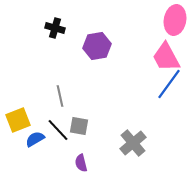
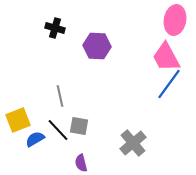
purple hexagon: rotated 12 degrees clockwise
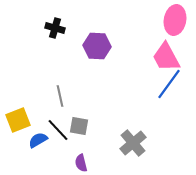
blue semicircle: moved 3 px right, 1 px down
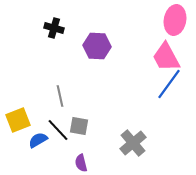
black cross: moved 1 px left
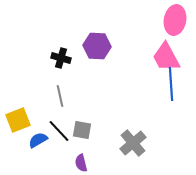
black cross: moved 7 px right, 30 px down
blue line: moved 2 px right; rotated 40 degrees counterclockwise
gray square: moved 3 px right, 4 px down
black line: moved 1 px right, 1 px down
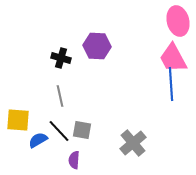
pink ellipse: moved 3 px right, 1 px down; rotated 24 degrees counterclockwise
pink trapezoid: moved 7 px right, 1 px down
yellow square: rotated 25 degrees clockwise
purple semicircle: moved 7 px left, 3 px up; rotated 18 degrees clockwise
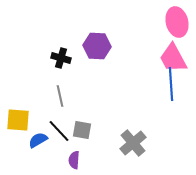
pink ellipse: moved 1 px left, 1 px down
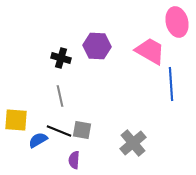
pink trapezoid: moved 23 px left, 7 px up; rotated 148 degrees clockwise
yellow square: moved 2 px left
black line: rotated 25 degrees counterclockwise
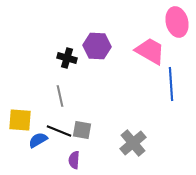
black cross: moved 6 px right
yellow square: moved 4 px right
